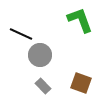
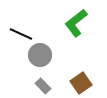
green L-shape: moved 4 px left, 3 px down; rotated 108 degrees counterclockwise
brown square: rotated 35 degrees clockwise
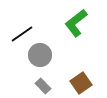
black line: moved 1 px right; rotated 60 degrees counterclockwise
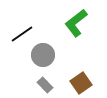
gray circle: moved 3 px right
gray rectangle: moved 2 px right, 1 px up
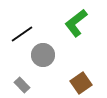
gray rectangle: moved 23 px left
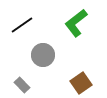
black line: moved 9 px up
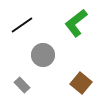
brown square: rotated 15 degrees counterclockwise
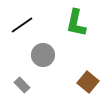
green L-shape: rotated 40 degrees counterclockwise
brown square: moved 7 px right, 1 px up
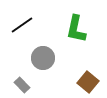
green L-shape: moved 6 px down
gray circle: moved 3 px down
